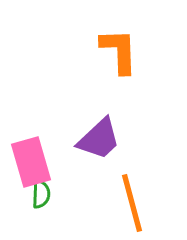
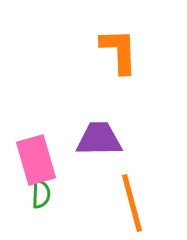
purple trapezoid: rotated 138 degrees counterclockwise
pink rectangle: moved 5 px right, 2 px up
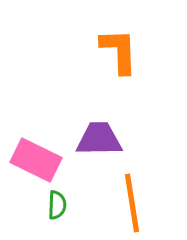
pink rectangle: rotated 48 degrees counterclockwise
green semicircle: moved 16 px right, 11 px down
orange line: rotated 6 degrees clockwise
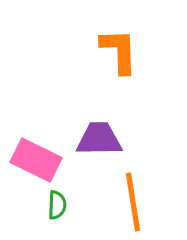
orange line: moved 1 px right, 1 px up
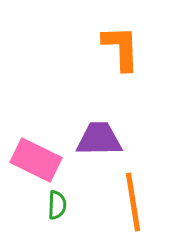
orange L-shape: moved 2 px right, 3 px up
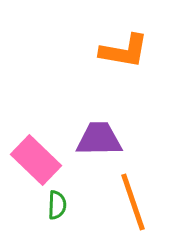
orange L-shape: moved 3 px right, 3 px down; rotated 102 degrees clockwise
pink rectangle: rotated 18 degrees clockwise
orange line: rotated 10 degrees counterclockwise
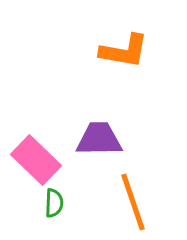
green semicircle: moved 3 px left, 2 px up
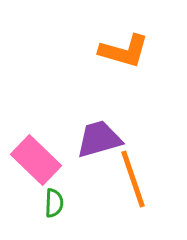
orange L-shape: rotated 6 degrees clockwise
purple trapezoid: rotated 15 degrees counterclockwise
orange line: moved 23 px up
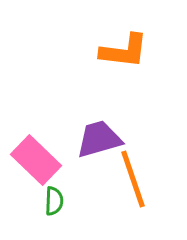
orange L-shape: rotated 9 degrees counterclockwise
green semicircle: moved 2 px up
